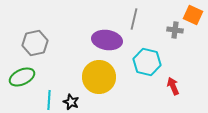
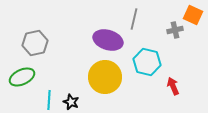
gray cross: rotated 21 degrees counterclockwise
purple ellipse: moved 1 px right; rotated 8 degrees clockwise
yellow circle: moved 6 px right
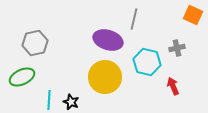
gray cross: moved 2 px right, 18 px down
